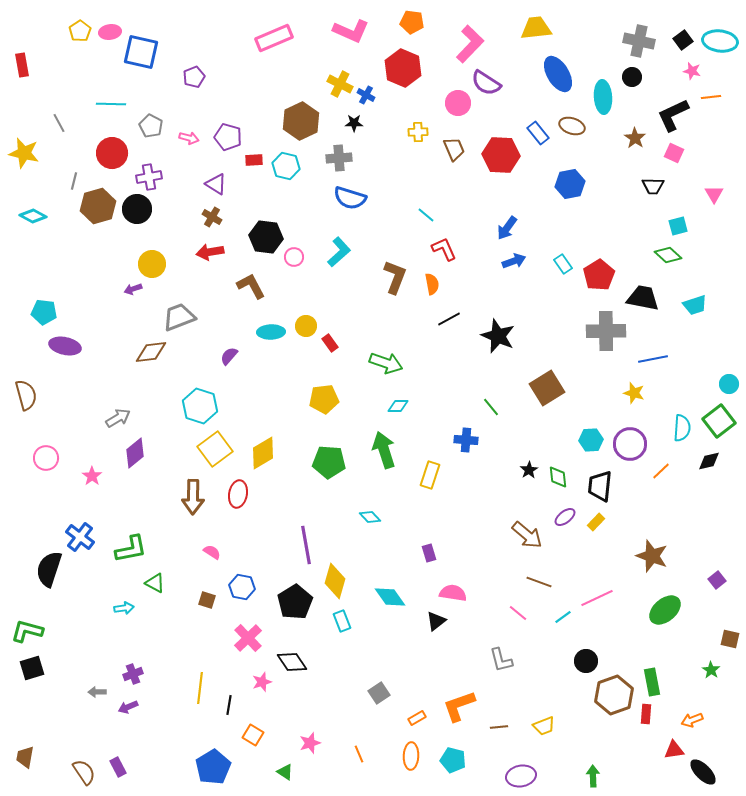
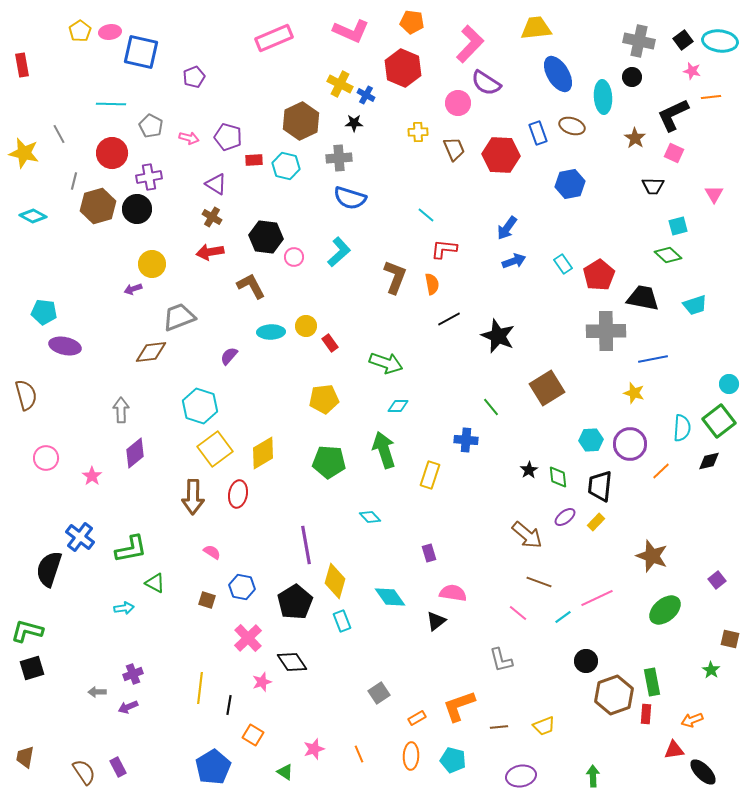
gray line at (59, 123): moved 11 px down
blue rectangle at (538, 133): rotated 20 degrees clockwise
red L-shape at (444, 249): rotated 60 degrees counterclockwise
gray arrow at (118, 418): moved 3 px right, 8 px up; rotated 60 degrees counterclockwise
pink star at (310, 743): moved 4 px right, 6 px down
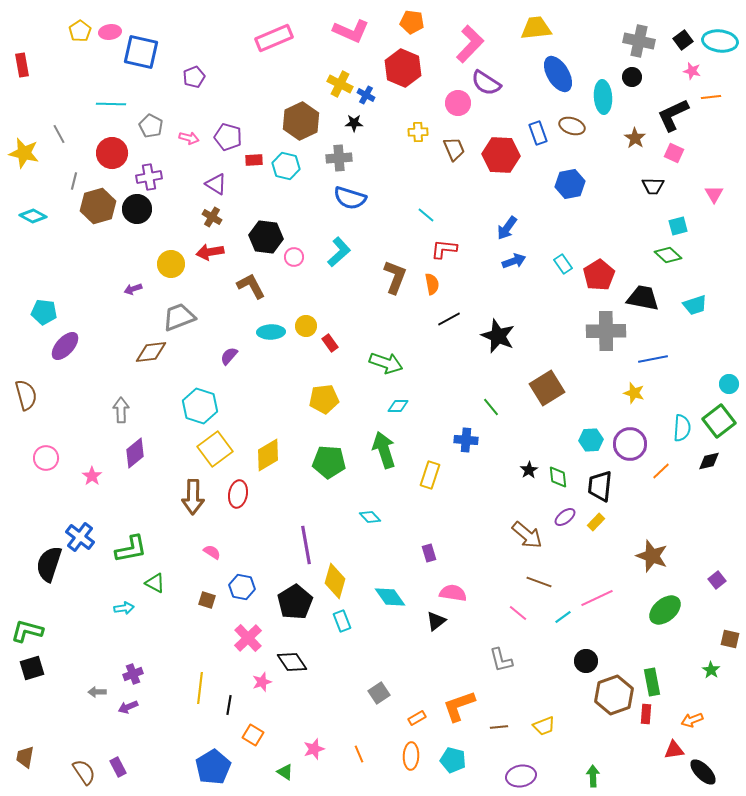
yellow circle at (152, 264): moved 19 px right
purple ellipse at (65, 346): rotated 60 degrees counterclockwise
yellow diamond at (263, 453): moved 5 px right, 2 px down
black semicircle at (49, 569): moved 5 px up
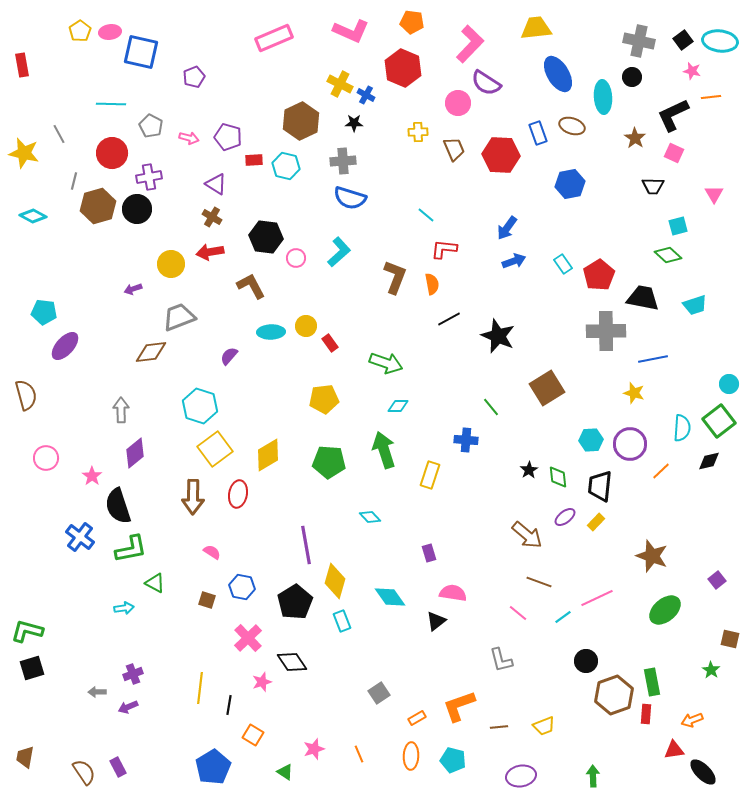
gray cross at (339, 158): moved 4 px right, 3 px down
pink circle at (294, 257): moved 2 px right, 1 px down
black semicircle at (49, 564): moved 69 px right, 58 px up; rotated 36 degrees counterclockwise
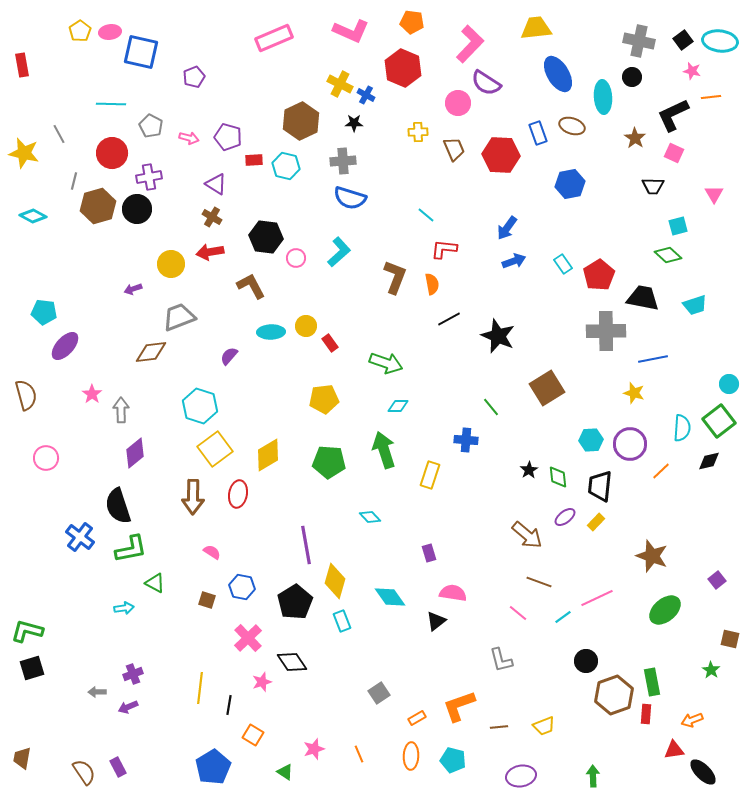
pink star at (92, 476): moved 82 px up
brown trapezoid at (25, 757): moved 3 px left, 1 px down
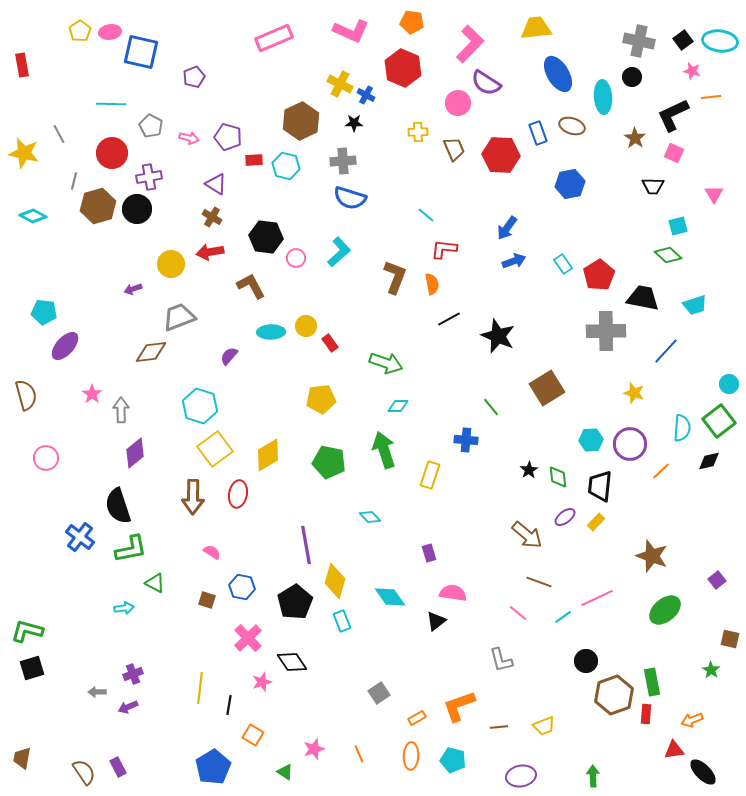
blue line at (653, 359): moved 13 px right, 8 px up; rotated 36 degrees counterclockwise
yellow pentagon at (324, 399): moved 3 px left
green pentagon at (329, 462): rotated 8 degrees clockwise
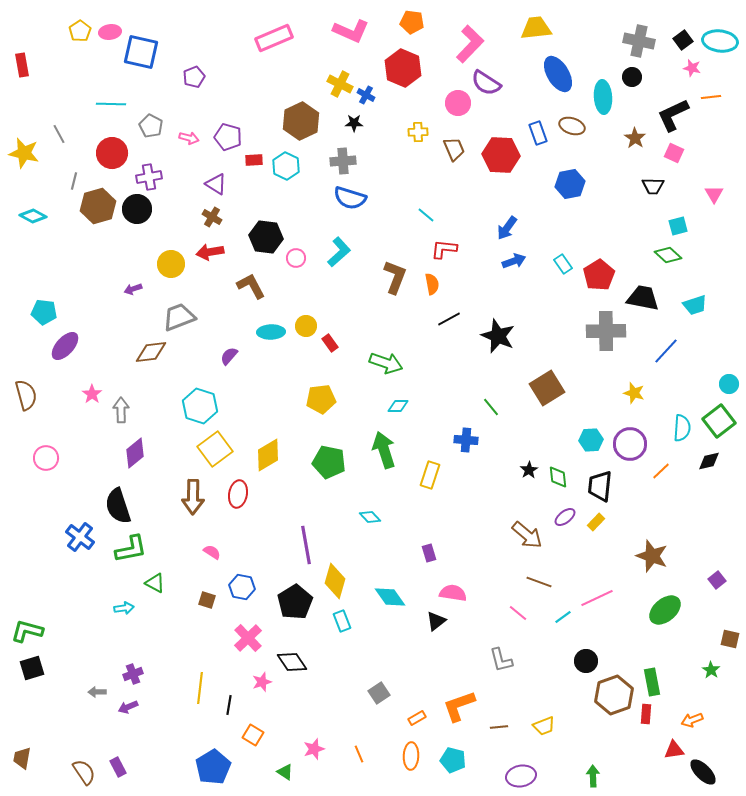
pink star at (692, 71): moved 3 px up
cyan hexagon at (286, 166): rotated 12 degrees clockwise
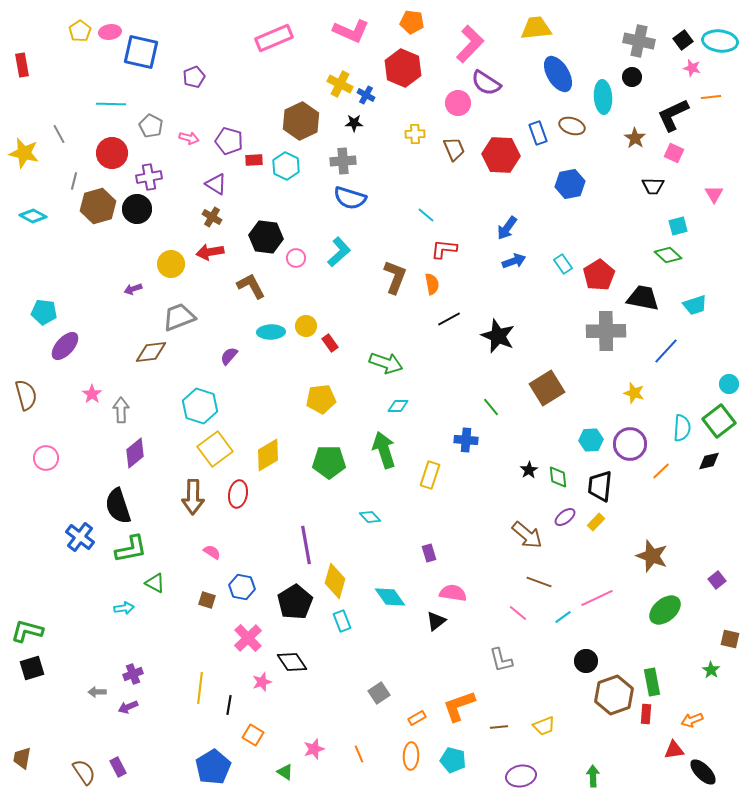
yellow cross at (418, 132): moved 3 px left, 2 px down
purple pentagon at (228, 137): moved 1 px right, 4 px down
green pentagon at (329, 462): rotated 12 degrees counterclockwise
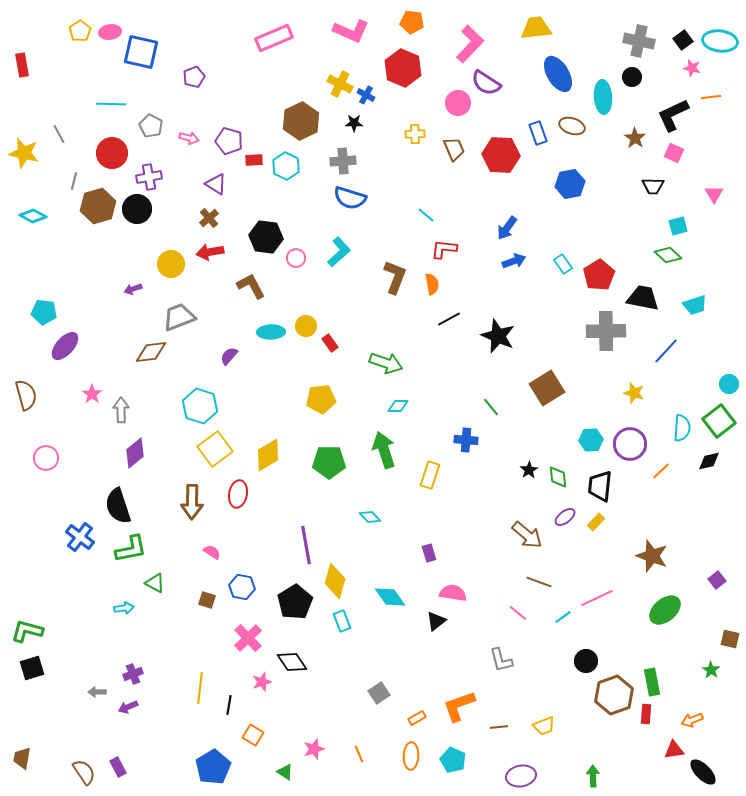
brown cross at (212, 217): moved 3 px left, 1 px down; rotated 18 degrees clockwise
brown arrow at (193, 497): moved 1 px left, 5 px down
cyan pentagon at (453, 760): rotated 10 degrees clockwise
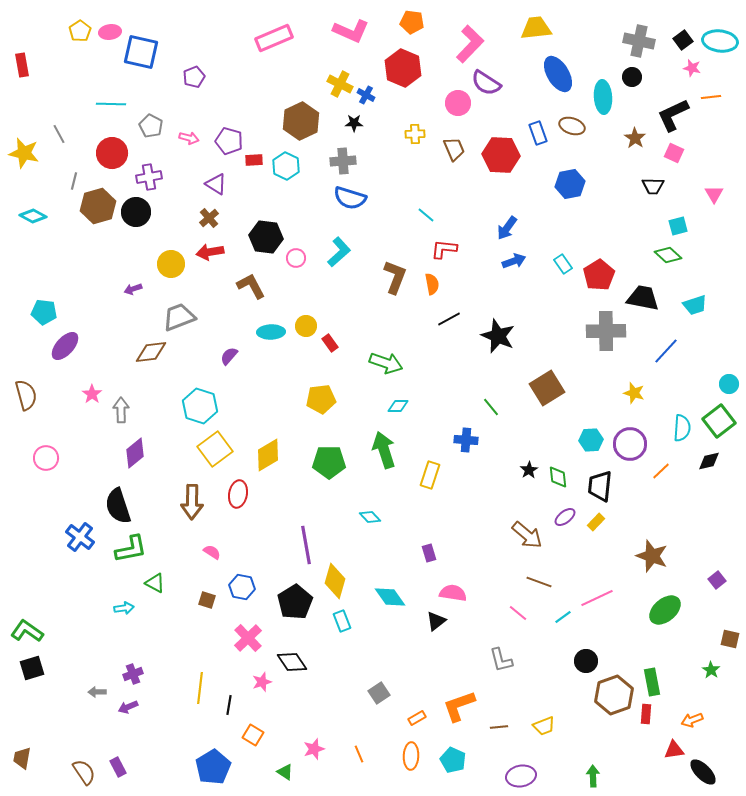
black circle at (137, 209): moved 1 px left, 3 px down
green L-shape at (27, 631): rotated 20 degrees clockwise
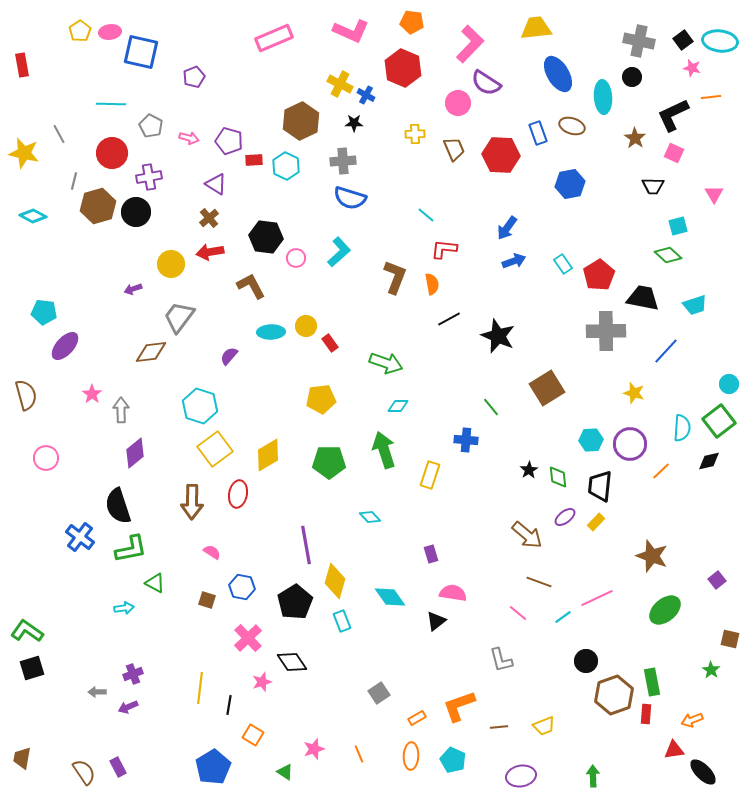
gray trapezoid at (179, 317): rotated 32 degrees counterclockwise
purple rectangle at (429, 553): moved 2 px right, 1 px down
